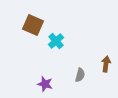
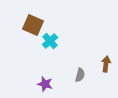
cyan cross: moved 6 px left
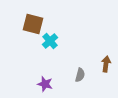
brown square: moved 1 px up; rotated 10 degrees counterclockwise
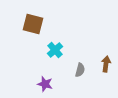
cyan cross: moved 5 px right, 9 px down
gray semicircle: moved 5 px up
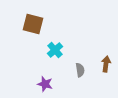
gray semicircle: rotated 24 degrees counterclockwise
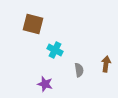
cyan cross: rotated 21 degrees counterclockwise
gray semicircle: moved 1 px left
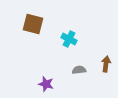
cyan cross: moved 14 px right, 11 px up
gray semicircle: rotated 88 degrees counterclockwise
purple star: moved 1 px right
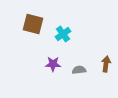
cyan cross: moved 6 px left, 5 px up; rotated 28 degrees clockwise
purple star: moved 7 px right, 20 px up; rotated 14 degrees counterclockwise
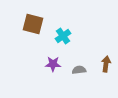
cyan cross: moved 2 px down
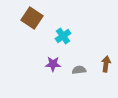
brown square: moved 1 px left, 6 px up; rotated 20 degrees clockwise
